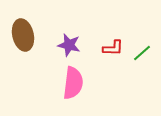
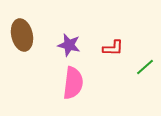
brown ellipse: moved 1 px left
green line: moved 3 px right, 14 px down
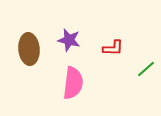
brown ellipse: moved 7 px right, 14 px down; rotated 8 degrees clockwise
purple star: moved 5 px up
green line: moved 1 px right, 2 px down
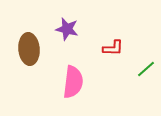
purple star: moved 2 px left, 11 px up
pink semicircle: moved 1 px up
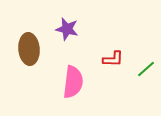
red L-shape: moved 11 px down
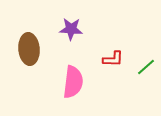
purple star: moved 4 px right; rotated 10 degrees counterclockwise
green line: moved 2 px up
